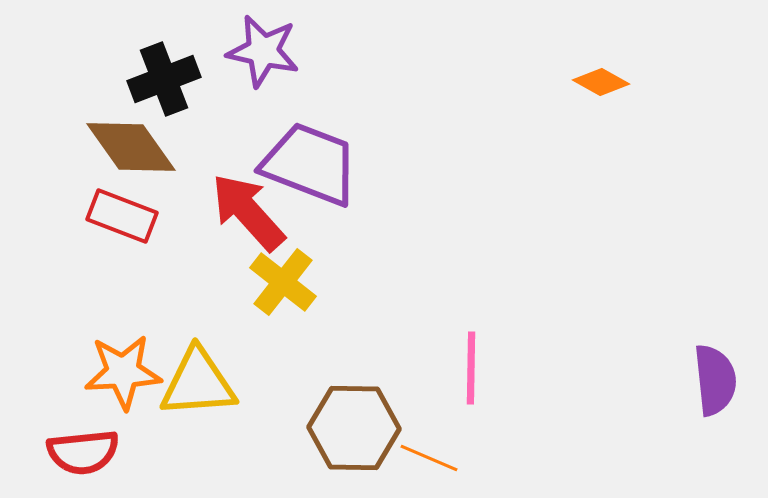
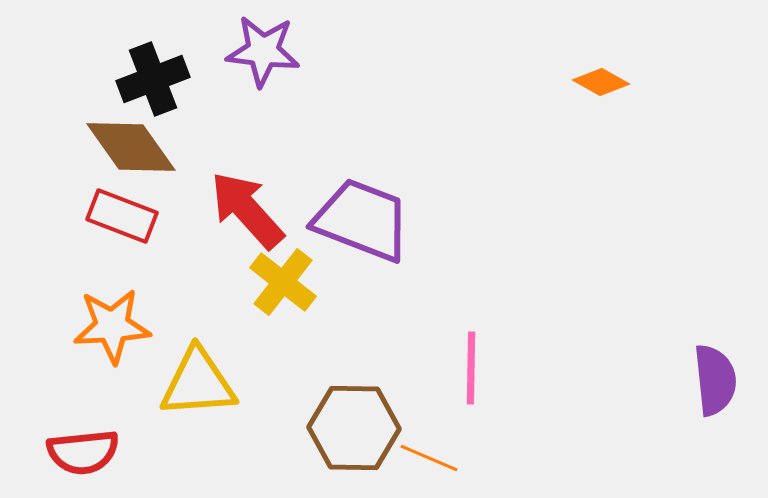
purple star: rotated 6 degrees counterclockwise
black cross: moved 11 px left
purple trapezoid: moved 52 px right, 56 px down
red arrow: moved 1 px left, 2 px up
orange star: moved 11 px left, 46 px up
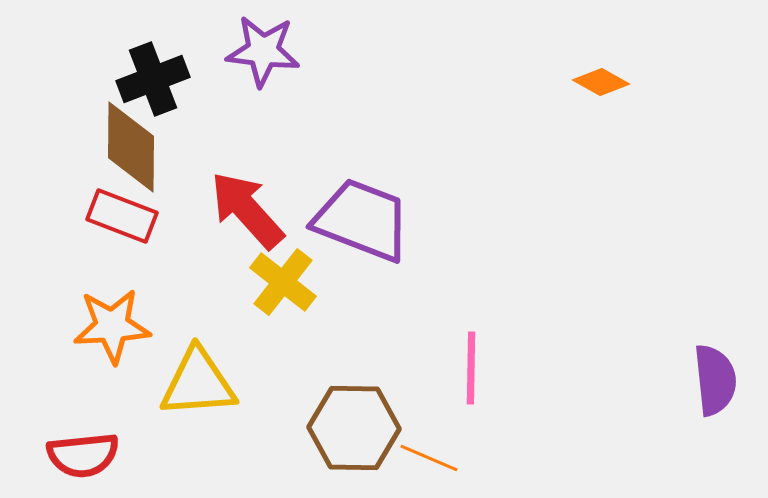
brown diamond: rotated 36 degrees clockwise
red semicircle: moved 3 px down
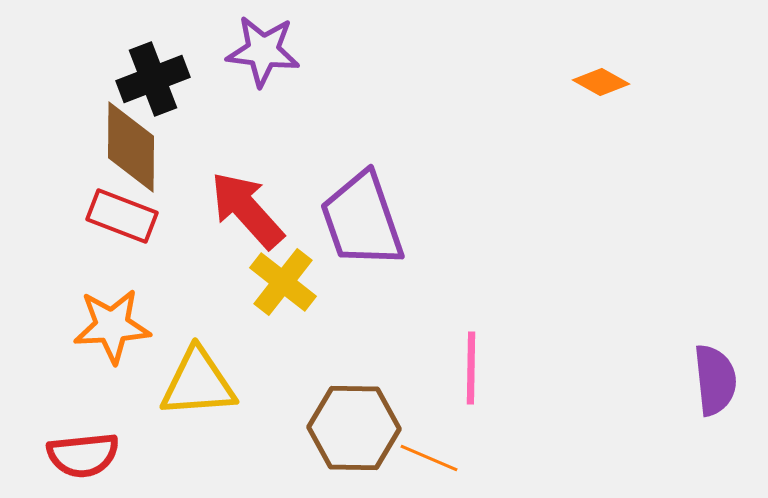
purple trapezoid: rotated 130 degrees counterclockwise
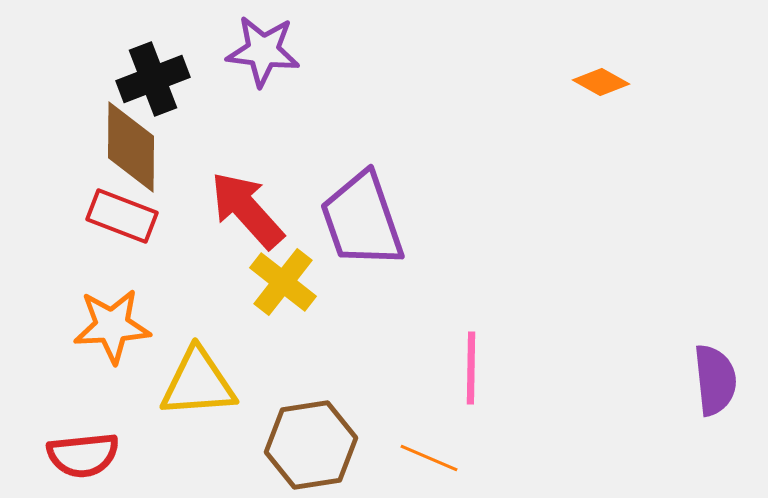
brown hexagon: moved 43 px left, 17 px down; rotated 10 degrees counterclockwise
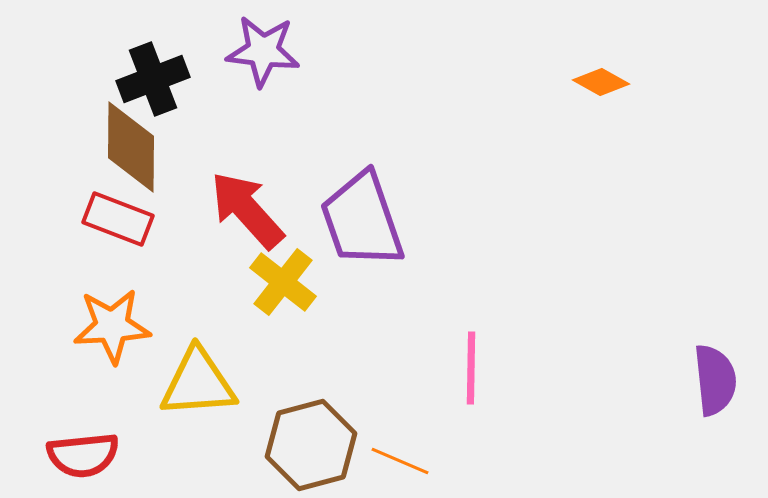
red rectangle: moved 4 px left, 3 px down
brown hexagon: rotated 6 degrees counterclockwise
orange line: moved 29 px left, 3 px down
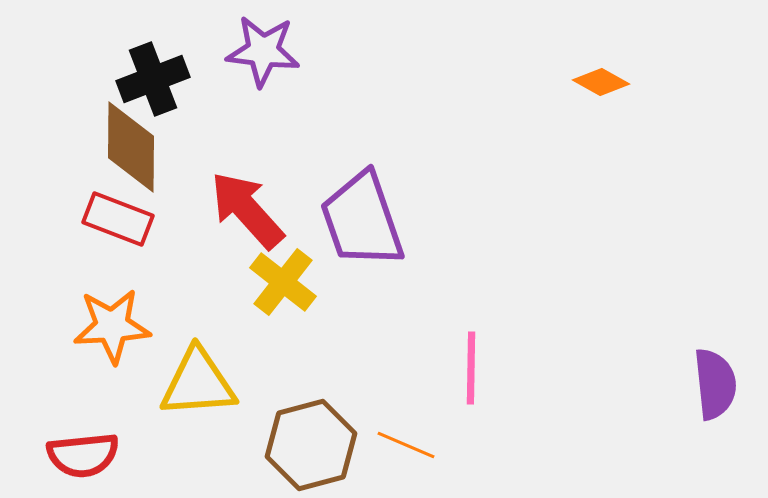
purple semicircle: moved 4 px down
orange line: moved 6 px right, 16 px up
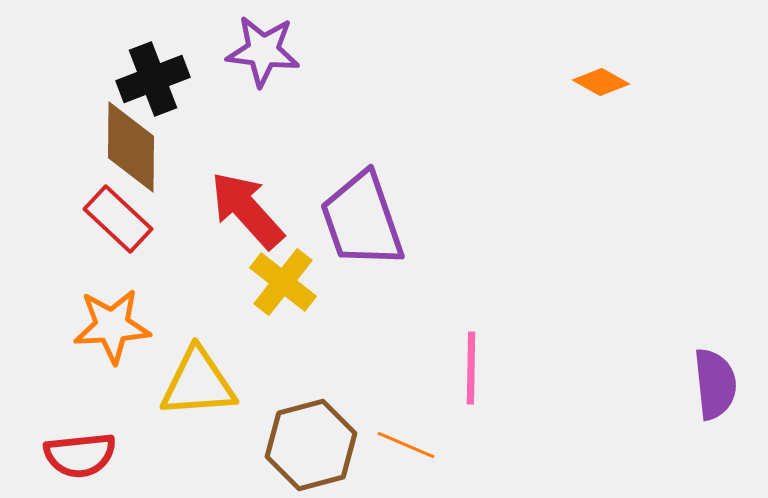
red rectangle: rotated 22 degrees clockwise
red semicircle: moved 3 px left
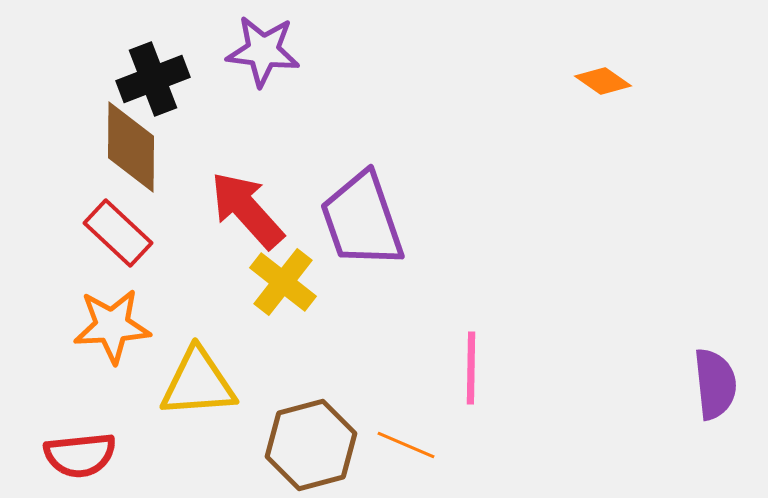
orange diamond: moved 2 px right, 1 px up; rotated 6 degrees clockwise
red rectangle: moved 14 px down
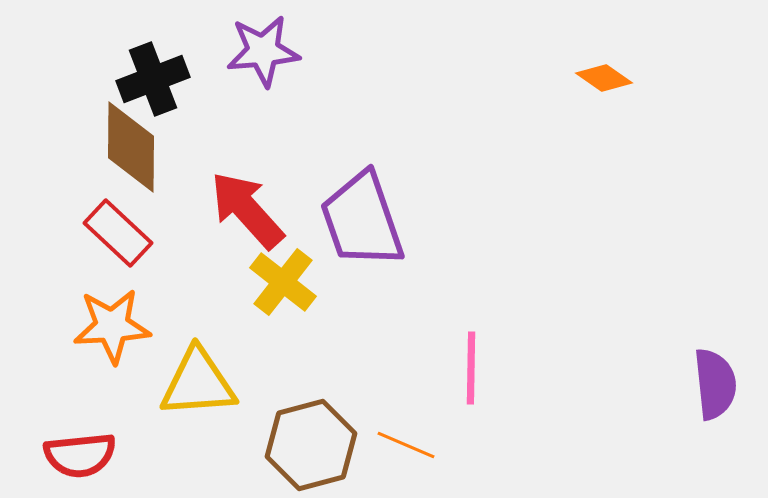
purple star: rotated 12 degrees counterclockwise
orange diamond: moved 1 px right, 3 px up
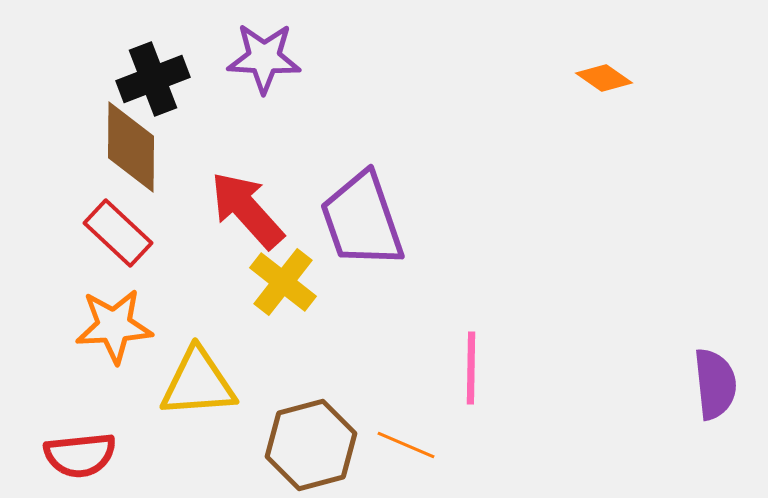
purple star: moved 1 px right, 7 px down; rotated 8 degrees clockwise
orange star: moved 2 px right
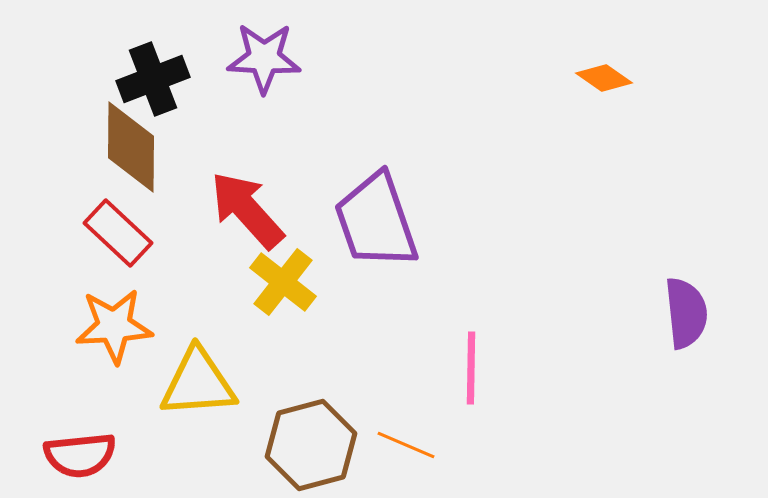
purple trapezoid: moved 14 px right, 1 px down
purple semicircle: moved 29 px left, 71 px up
